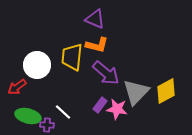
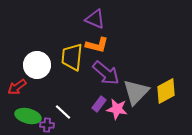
purple rectangle: moved 1 px left, 1 px up
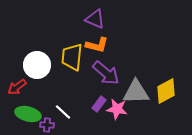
gray triangle: rotated 44 degrees clockwise
green ellipse: moved 2 px up
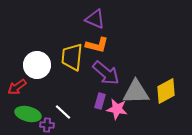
purple rectangle: moved 1 px right, 3 px up; rotated 21 degrees counterclockwise
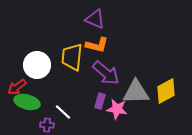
green ellipse: moved 1 px left, 12 px up
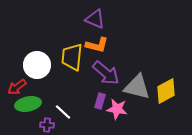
gray triangle: moved 1 px right, 5 px up; rotated 16 degrees clockwise
green ellipse: moved 1 px right, 2 px down; rotated 25 degrees counterclockwise
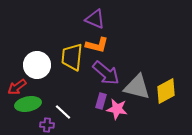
purple rectangle: moved 1 px right
